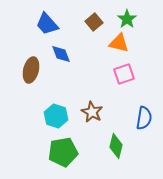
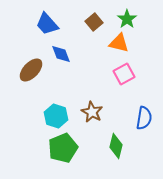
brown ellipse: rotated 30 degrees clockwise
pink square: rotated 10 degrees counterclockwise
green pentagon: moved 4 px up; rotated 12 degrees counterclockwise
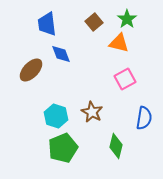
blue trapezoid: rotated 35 degrees clockwise
pink square: moved 1 px right, 5 px down
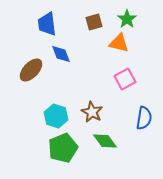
brown square: rotated 24 degrees clockwise
green diamond: moved 11 px left, 5 px up; rotated 50 degrees counterclockwise
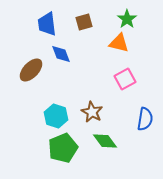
brown square: moved 10 px left
blue semicircle: moved 1 px right, 1 px down
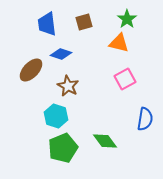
blue diamond: rotated 50 degrees counterclockwise
brown star: moved 24 px left, 26 px up
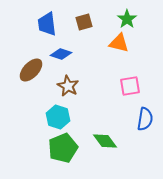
pink square: moved 5 px right, 7 px down; rotated 20 degrees clockwise
cyan hexagon: moved 2 px right, 1 px down
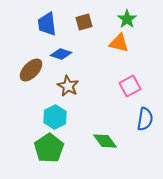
pink square: rotated 20 degrees counterclockwise
cyan hexagon: moved 3 px left; rotated 15 degrees clockwise
green pentagon: moved 14 px left; rotated 12 degrees counterclockwise
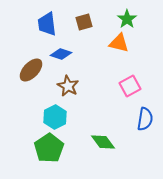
green diamond: moved 2 px left, 1 px down
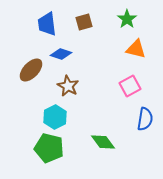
orange triangle: moved 17 px right, 6 px down
green pentagon: rotated 24 degrees counterclockwise
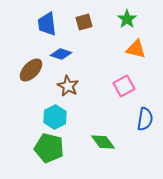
pink square: moved 6 px left
